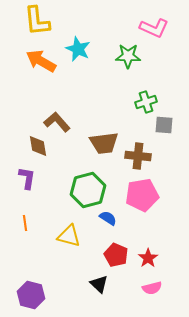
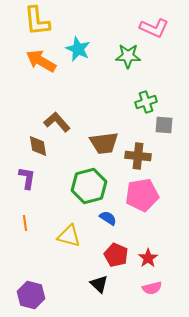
green hexagon: moved 1 px right, 4 px up
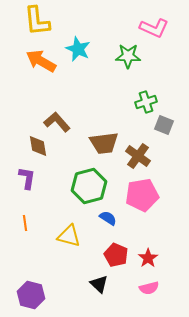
gray square: rotated 18 degrees clockwise
brown cross: rotated 30 degrees clockwise
pink semicircle: moved 3 px left
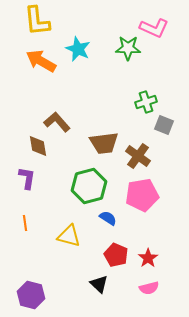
green star: moved 8 px up
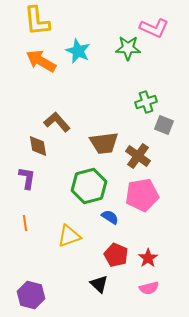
cyan star: moved 2 px down
blue semicircle: moved 2 px right, 1 px up
yellow triangle: rotated 35 degrees counterclockwise
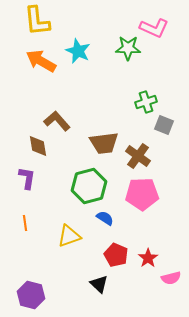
brown L-shape: moved 1 px up
pink pentagon: moved 1 px up; rotated 8 degrees clockwise
blue semicircle: moved 5 px left, 1 px down
pink semicircle: moved 22 px right, 10 px up
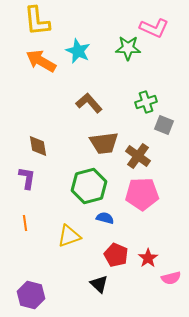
brown L-shape: moved 32 px right, 18 px up
blue semicircle: rotated 18 degrees counterclockwise
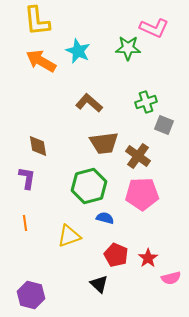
brown L-shape: rotated 8 degrees counterclockwise
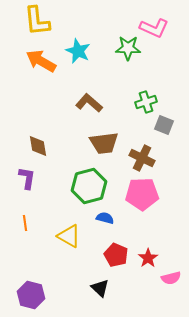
brown cross: moved 4 px right, 2 px down; rotated 10 degrees counterclockwise
yellow triangle: rotated 50 degrees clockwise
black triangle: moved 1 px right, 4 px down
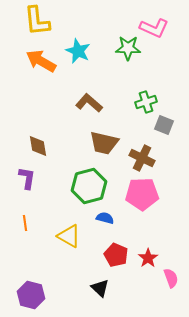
brown trapezoid: rotated 20 degrees clockwise
pink semicircle: rotated 96 degrees counterclockwise
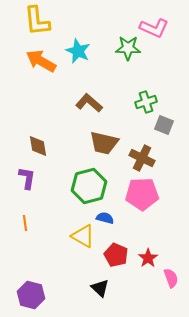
yellow triangle: moved 14 px right
